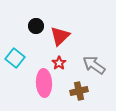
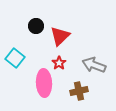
gray arrow: rotated 15 degrees counterclockwise
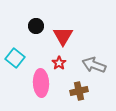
red triangle: moved 3 px right; rotated 15 degrees counterclockwise
pink ellipse: moved 3 px left
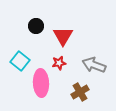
cyan square: moved 5 px right, 3 px down
red star: rotated 24 degrees clockwise
brown cross: moved 1 px right, 1 px down; rotated 18 degrees counterclockwise
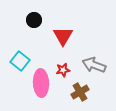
black circle: moved 2 px left, 6 px up
red star: moved 4 px right, 7 px down
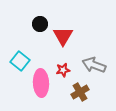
black circle: moved 6 px right, 4 px down
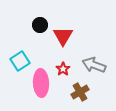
black circle: moved 1 px down
cyan square: rotated 18 degrees clockwise
red star: moved 1 px up; rotated 24 degrees counterclockwise
